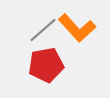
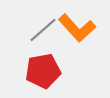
red pentagon: moved 3 px left, 6 px down
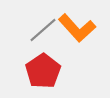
red pentagon: rotated 24 degrees counterclockwise
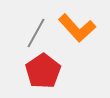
gray line: moved 7 px left, 3 px down; rotated 20 degrees counterclockwise
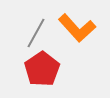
red pentagon: moved 1 px left, 2 px up
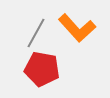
red pentagon: rotated 28 degrees counterclockwise
